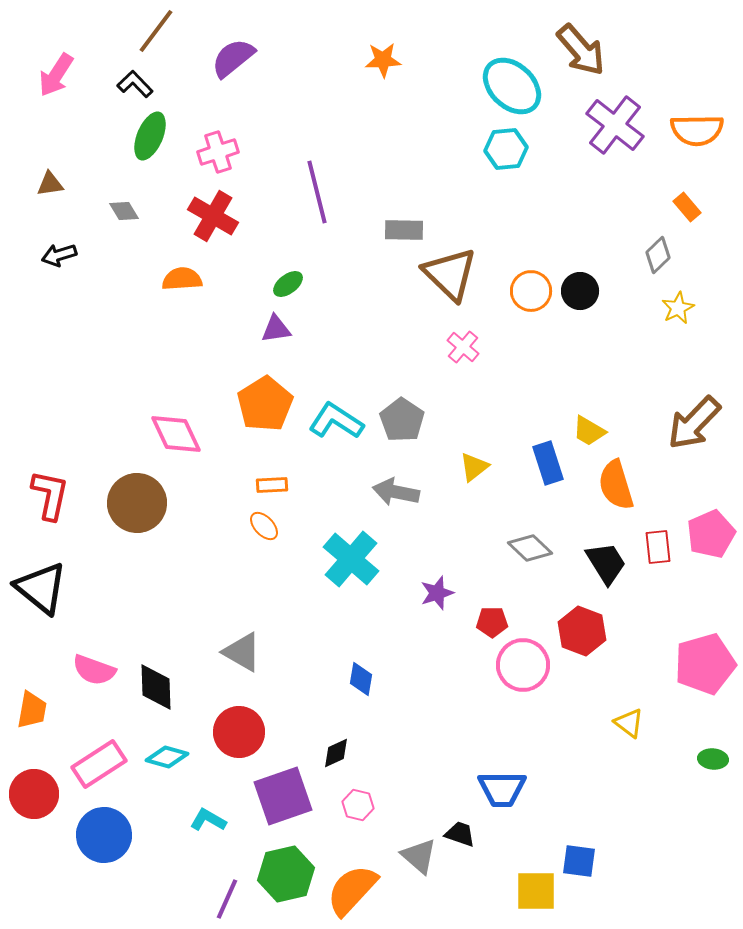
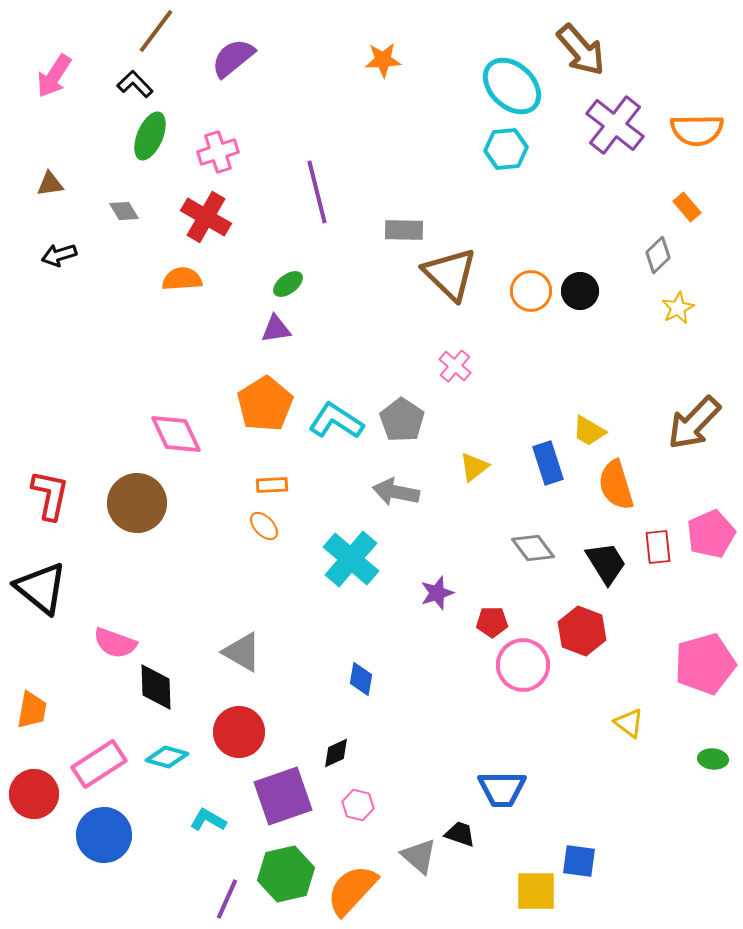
pink arrow at (56, 75): moved 2 px left, 1 px down
red cross at (213, 216): moved 7 px left, 1 px down
pink cross at (463, 347): moved 8 px left, 19 px down
gray diamond at (530, 548): moved 3 px right; rotated 9 degrees clockwise
pink semicircle at (94, 670): moved 21 px right, 27 px up
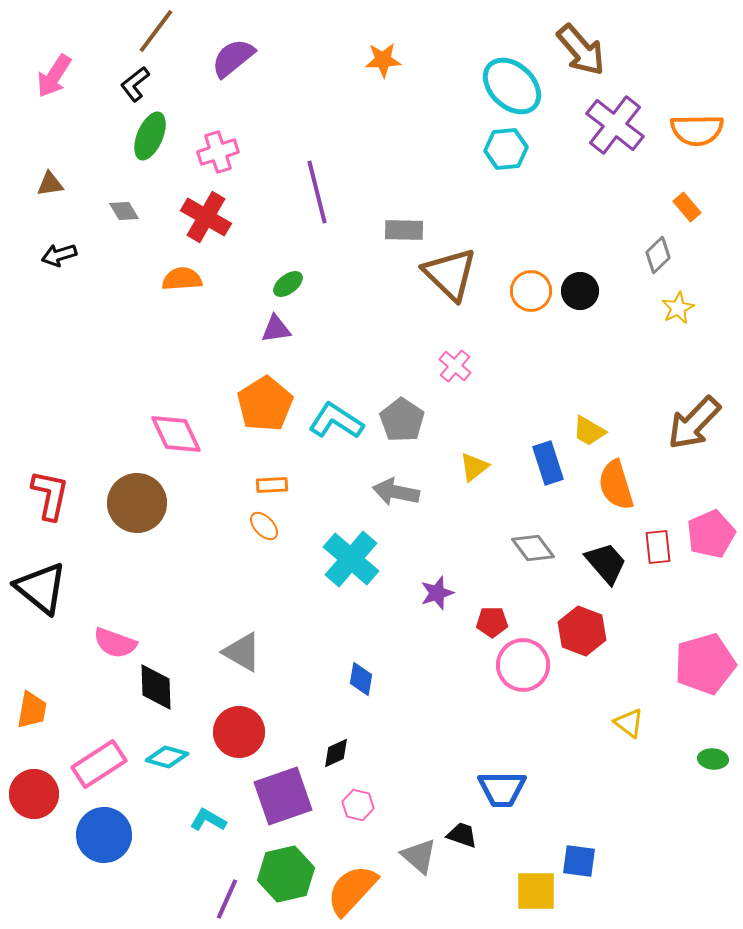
black L-shape at (135, 84): rotated 84 degrees counterclockwise
black trapezoid at (606, 563): rotated 9 degrees counterclockwise
black trapezoid at (460, 834): moved 2 px right, 1 px down
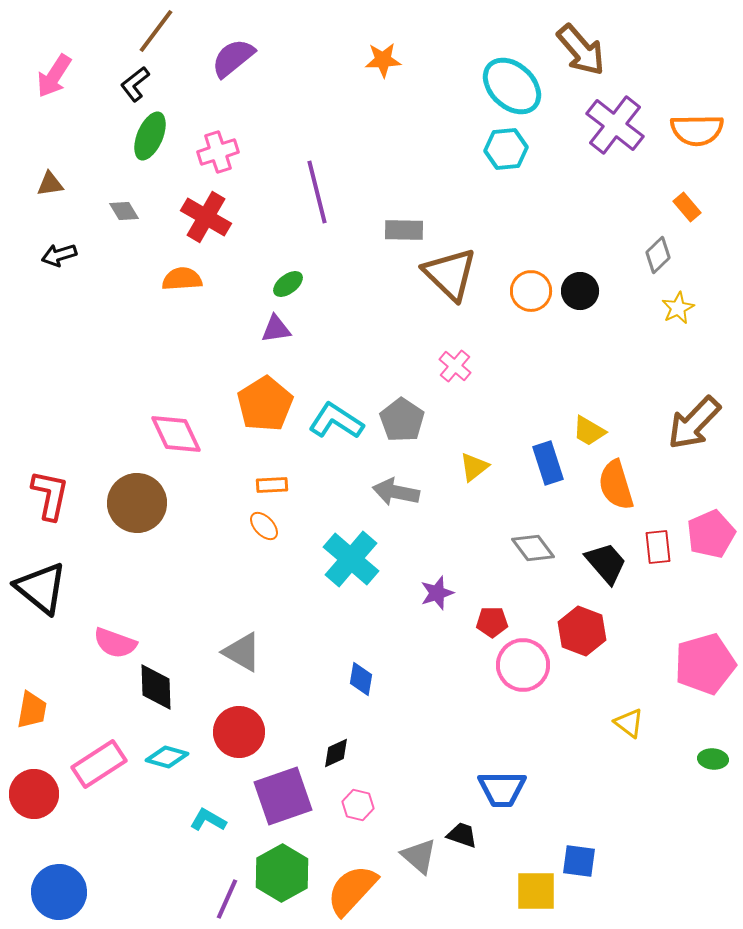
blue circle at (104, 835): moved 45 px left, 57 px down
green hexagon at (286, 874): moved 4 px left, 1 px up; rotated 16 degrees counterclockwise
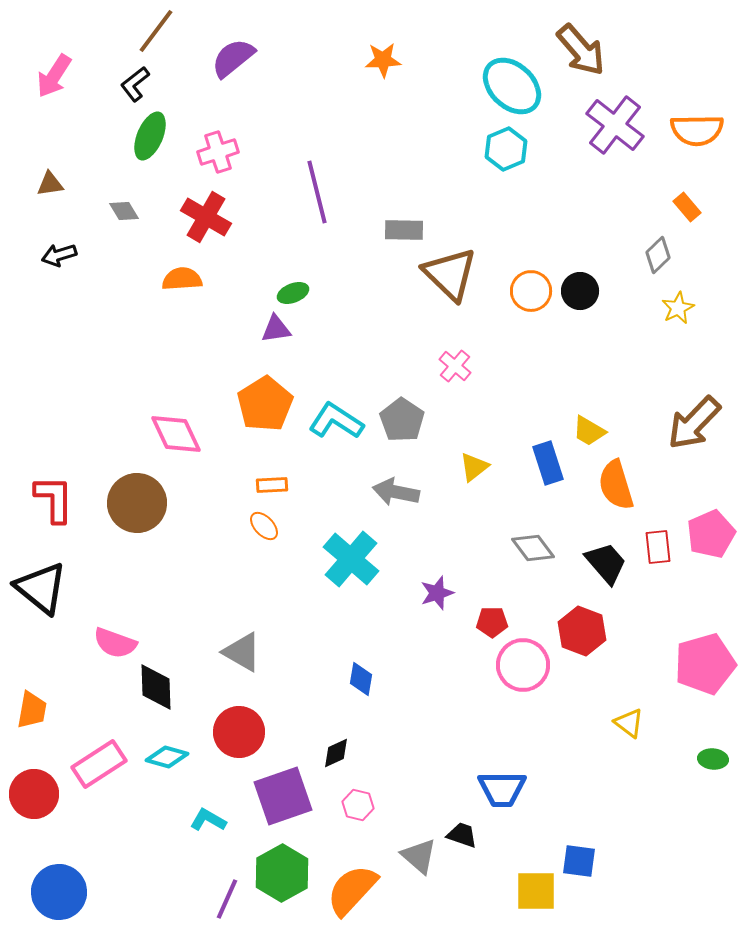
cyan hexagon at (506, 149): rotated 18 degrees counterclockwise
green ellipse at (288, 284): moved 5 px right, 9 px down; rotated 16 degrees clockwise
red L-shape at (50, 495): moved 4 px right, 4 px down; rotated 12 degrees counterclockwise
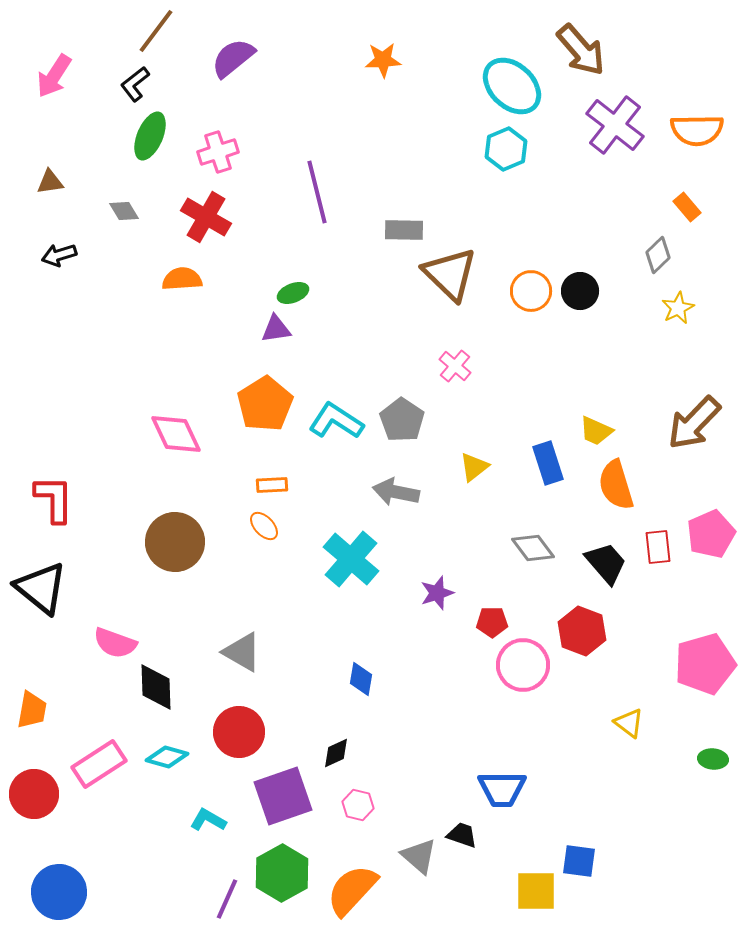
brown triangle at (50, 184): moved 2 px up
yellow trapezoid at (589, 431): moved 7 px right; rotated 6 degrees counterclockwise
brown circle at (137, 503): moved 38 px right, 39 px down
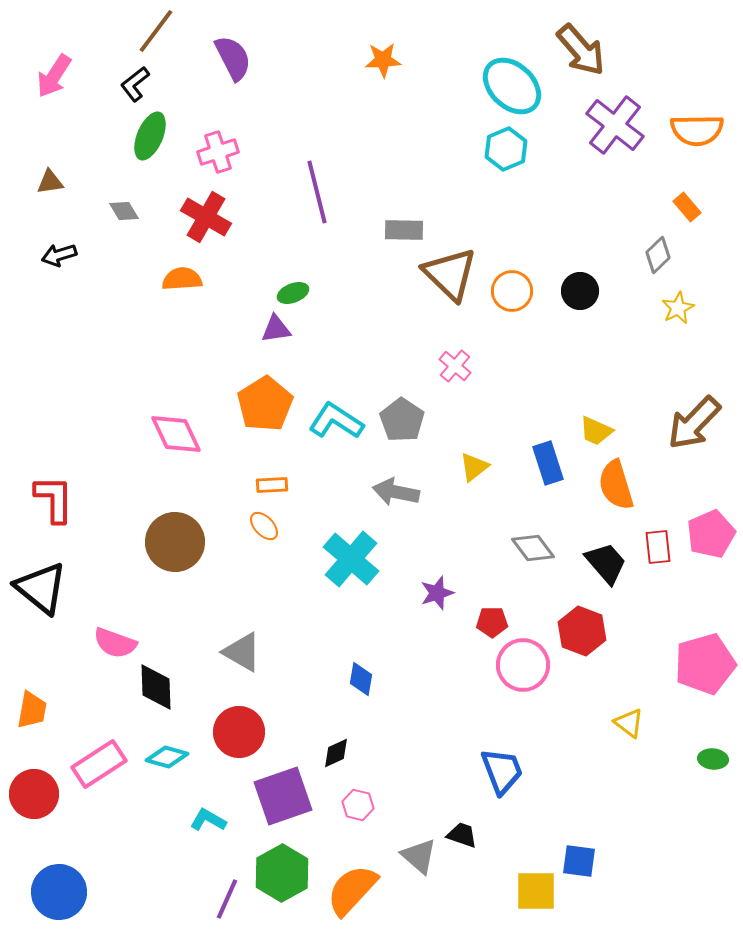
purple semicircle at (233, 58): rotated 102 degrees clockwise
orange circle at (531, 291): moved 19 px left
blue trapezoid at (502, 789): moved 18 px up; rotated 111 degrees counterclockwise
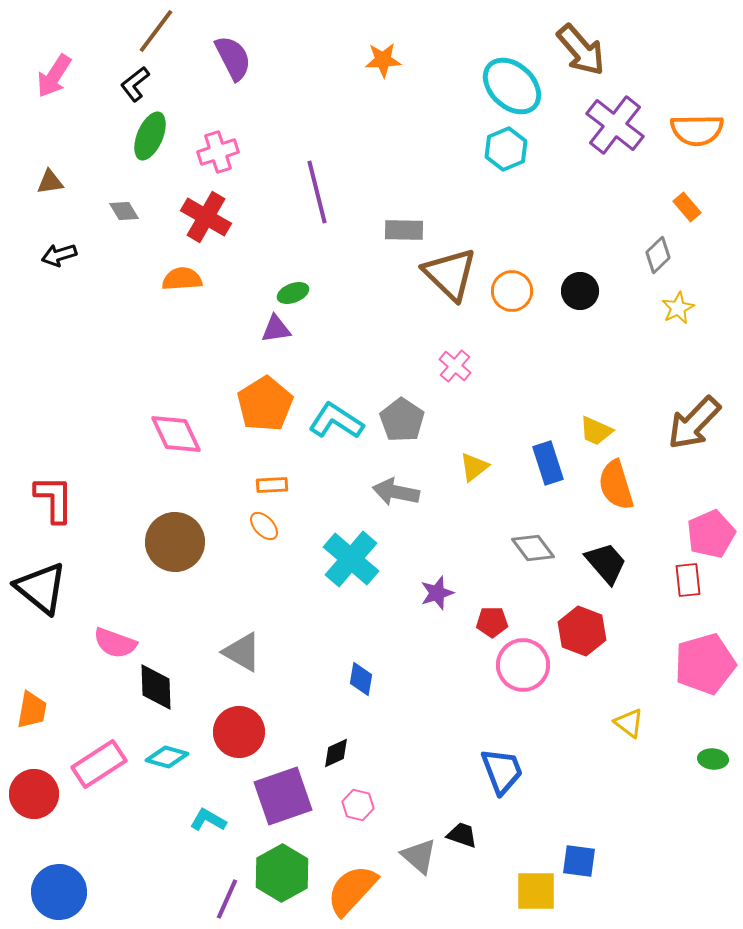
red rectangle at (658, 547): moved 30 px right, 33 px down
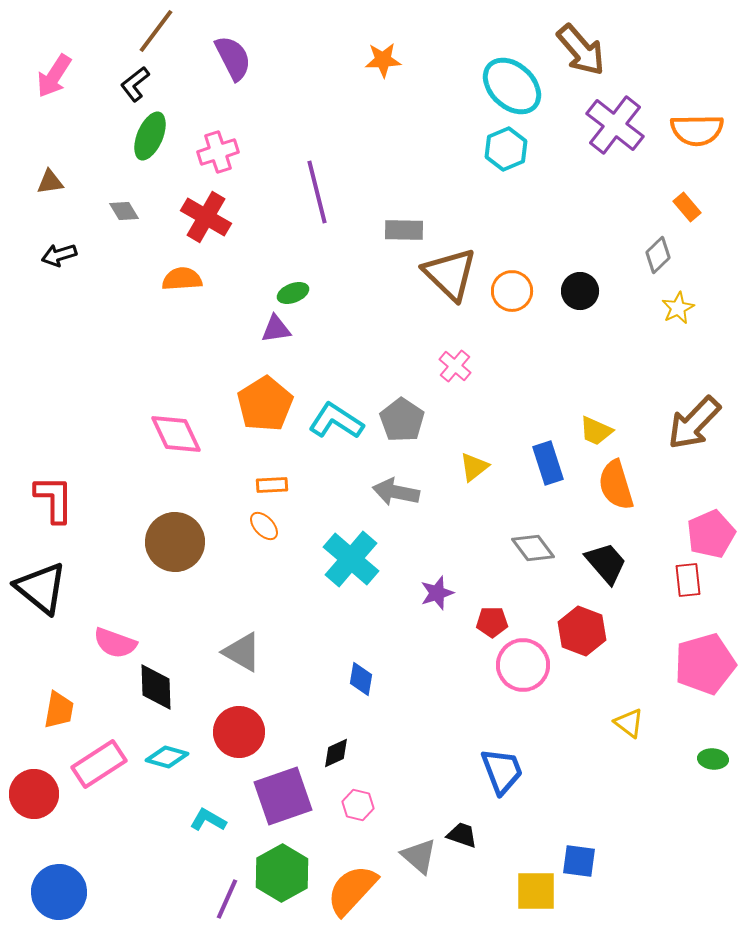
orange trapezoid at (32, 710): moved 27 px right
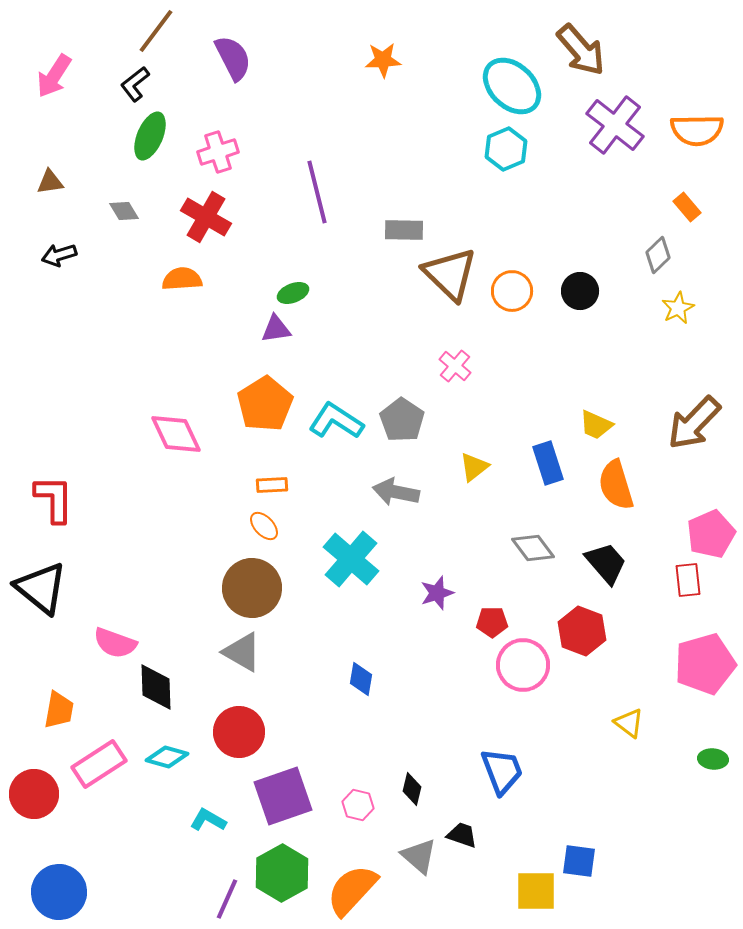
yellow trapezoid at (596, 431): moved 6 px up
brown circle at (175, 542): moved 77 px right, 46 px down
black diamond at (336, 753): moved 76 px right, 36 px down; rotated 52 degrees counterclockwise
